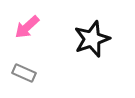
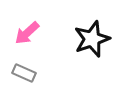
pink arrow: moved 6 px down
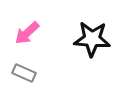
black star: rotated 24 degrees clockwise
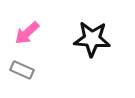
gray rectangle: moved 2 px left, 3 px up
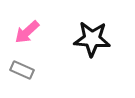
pink arrow: moved 1 px up
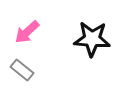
gray rectangle: rotated 15 degrees clockwise
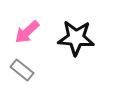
black star: moved 16 px left, 1 px up
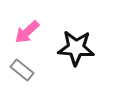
black star: moved 10 px down
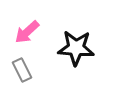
gray rectangle: rotated 25 degrees clockwise
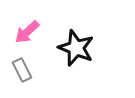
black star: rotated 18 degrees clockwise
